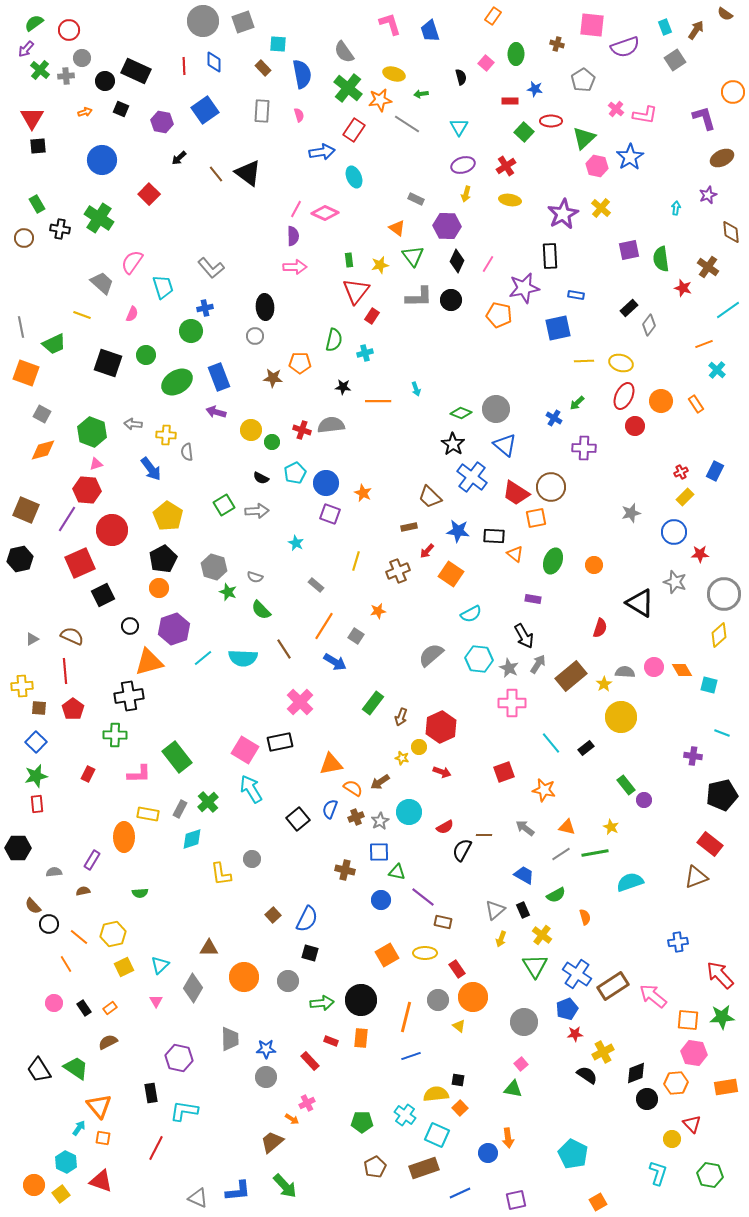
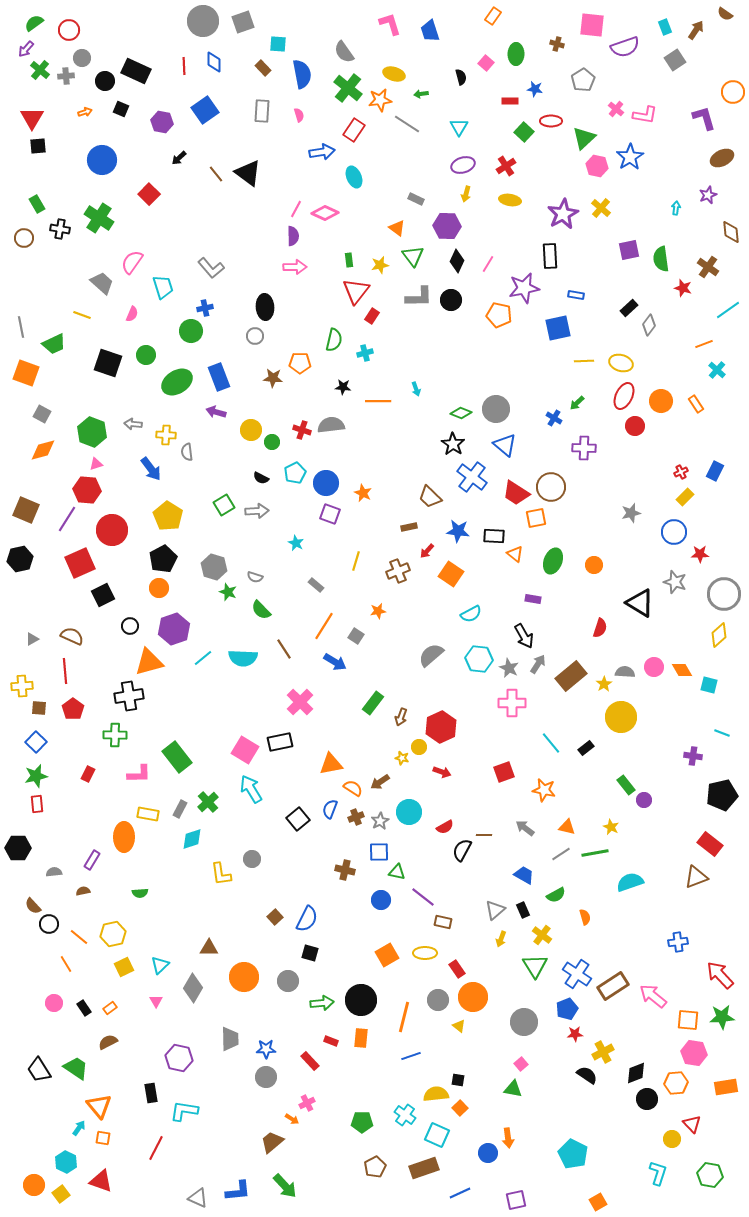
brown square at (273, 915): moved 2 px right, 2 px down
orange line at (406, 1017): moved 2 px left
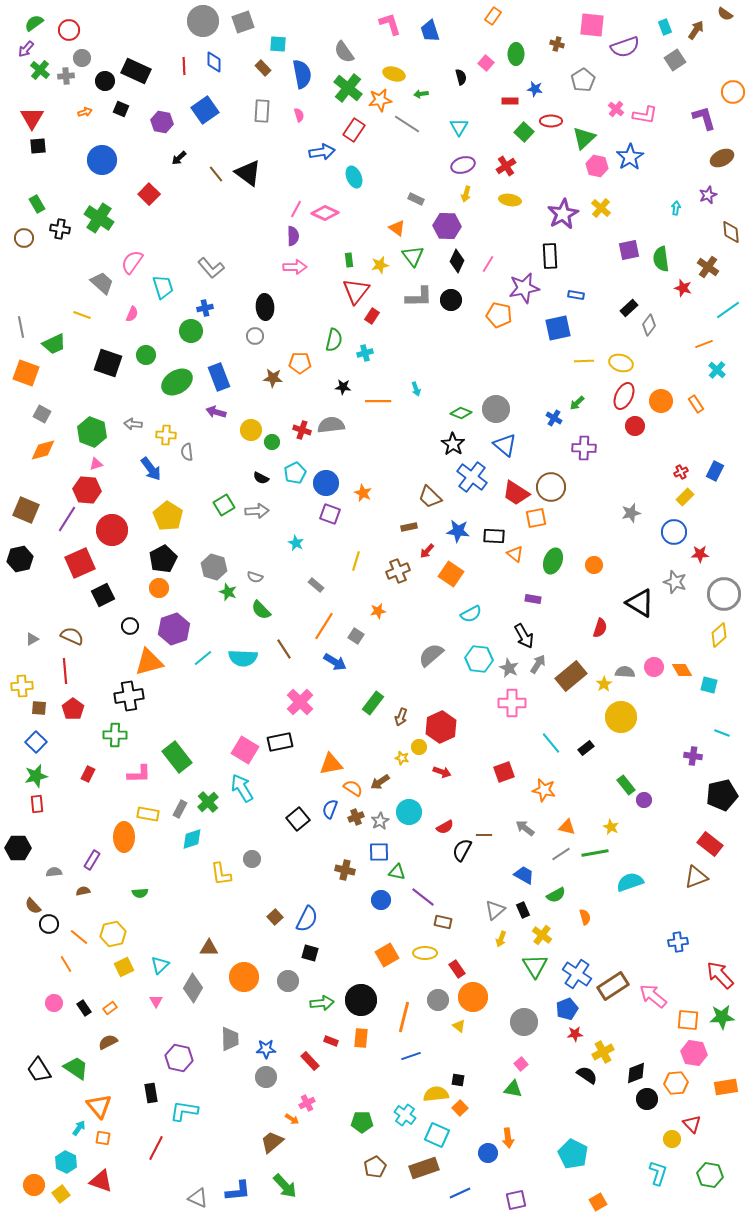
cyan arrow at (251, 789): moved 9 px left, 1 px up
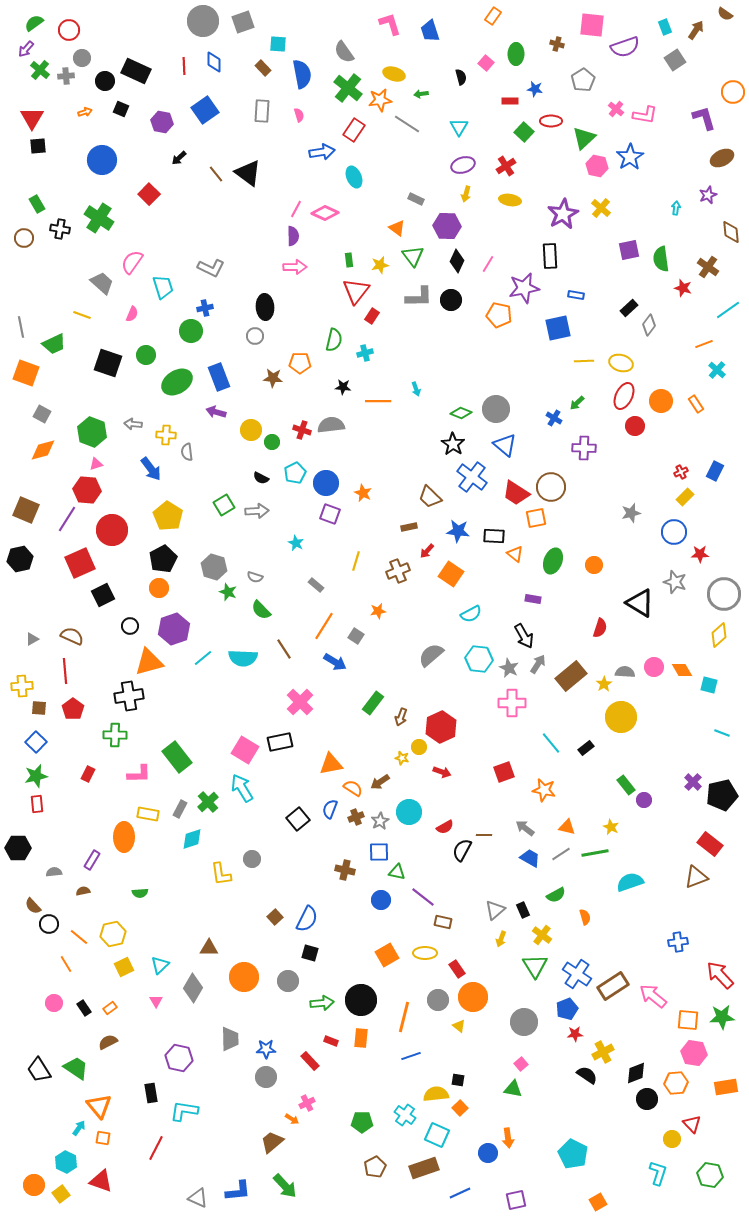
gray L-shape at (211, 268): rotated 24 degrees counterclockwise
purple cross at (693, 756): moved 26 px down; rotated 36 degrees clockwise
blue trapezoid at (524, 875): moved 6 px right, 17 px up
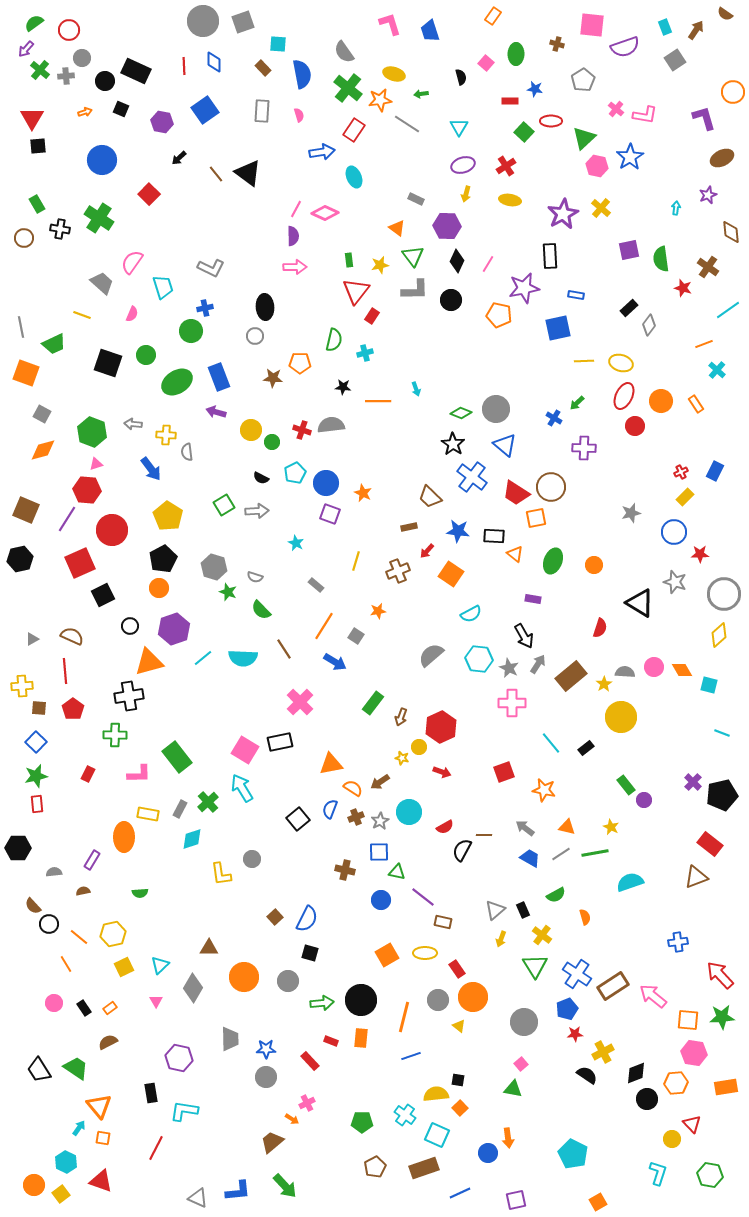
gray L-shape at (419, 297): moved 4 px left, 7 px up
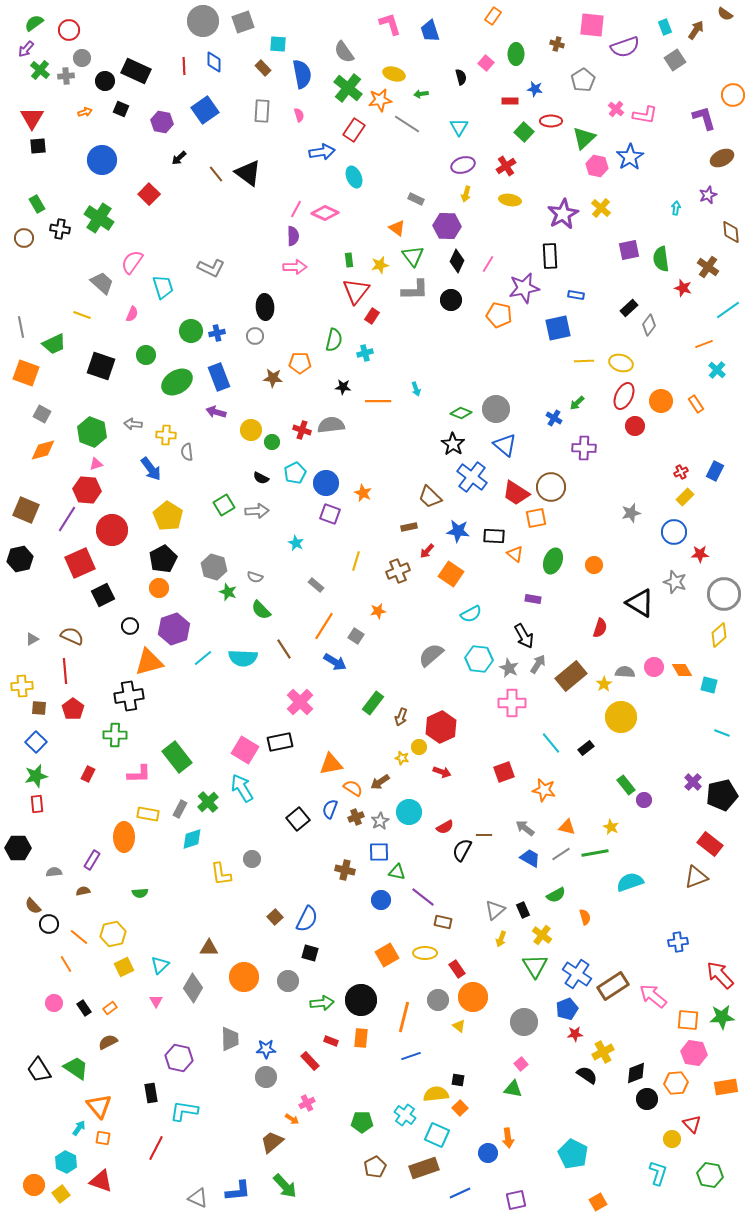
orange circle at (733, 92): moved 3 px down
blue cross at (205, 308): moved 12 px right, 25 px down
black square at (108, 363): moved 7 px left, 3 px down
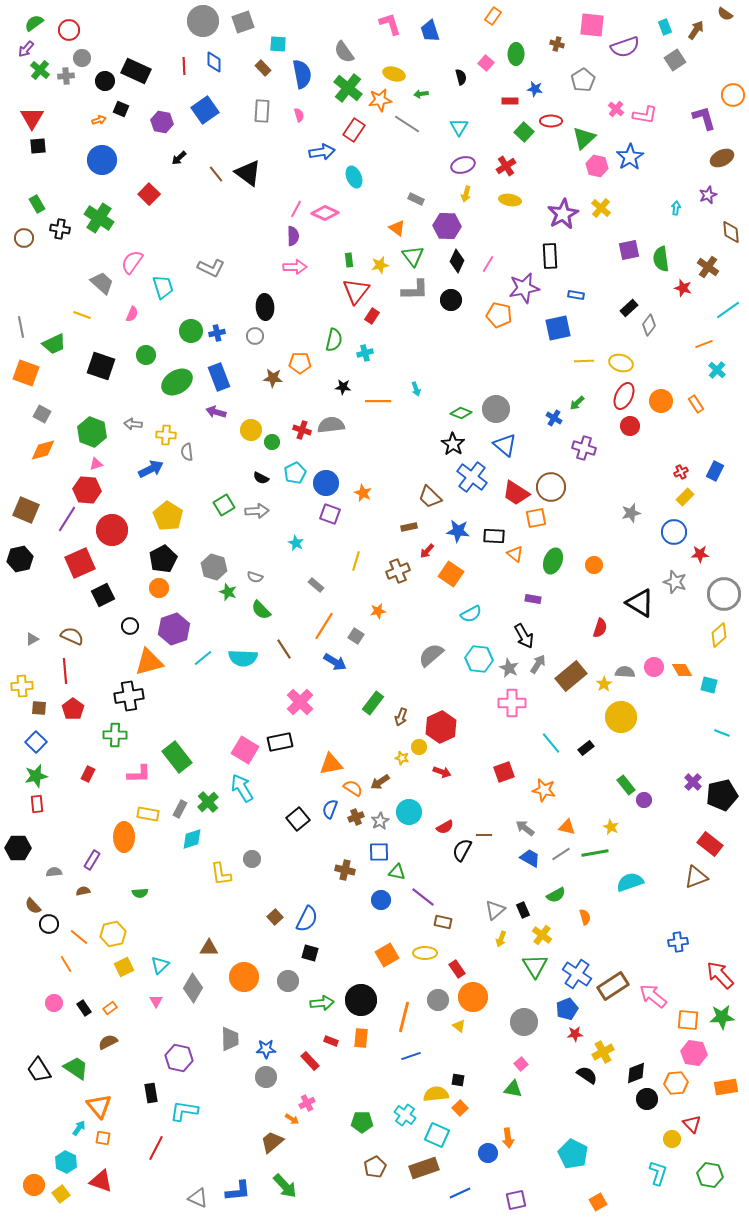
orange arrow at (85, 112): moved 14 px right, 8 px down
red circle at (635, 426): moved 5 px left
purple cross at (584, 448): rotated 15 degrees clockwise
blue arrow at (151, 469): rotated 80 degrees counterclockwise
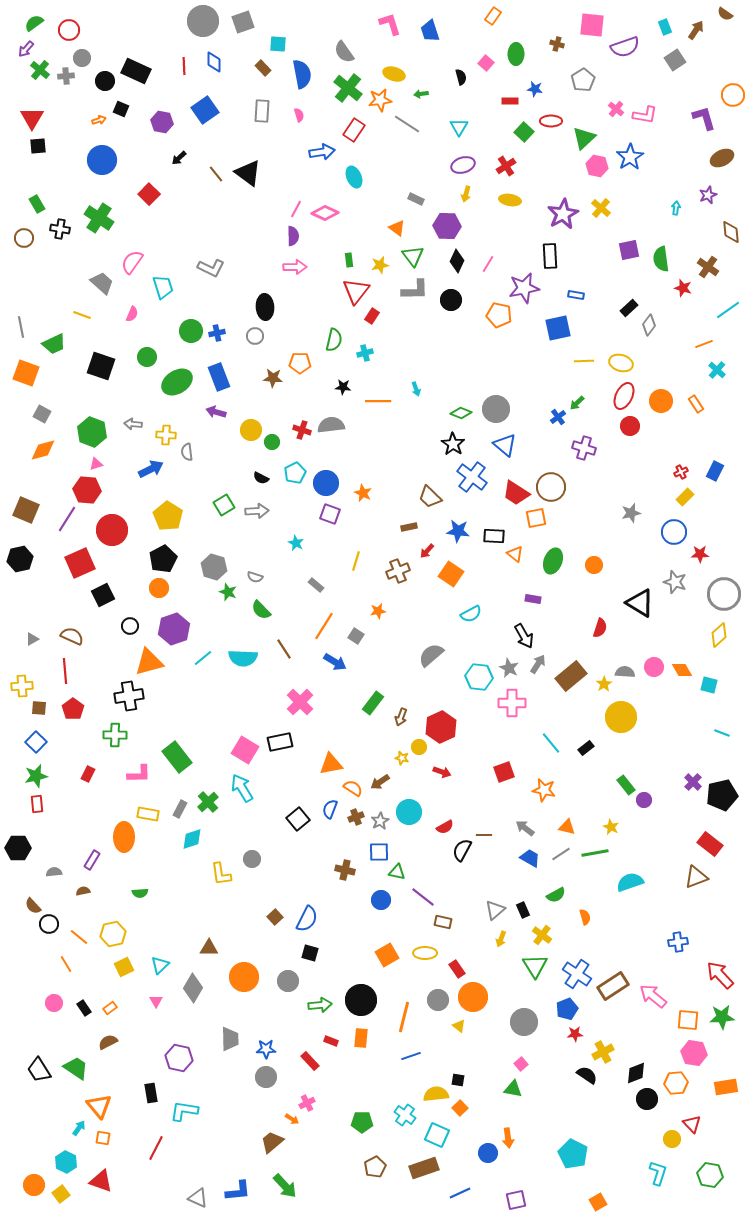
green circle at (146, 355): moved 1 px right, 2 px down
blue cross at (554, 418): moved 4 px right, 1 px up; rotated 21 degrees clockwise
cyan hexagon at (479, 659): moved 18 px down
green arrow at (322, 1003): moved 2 px left, 2 px down
